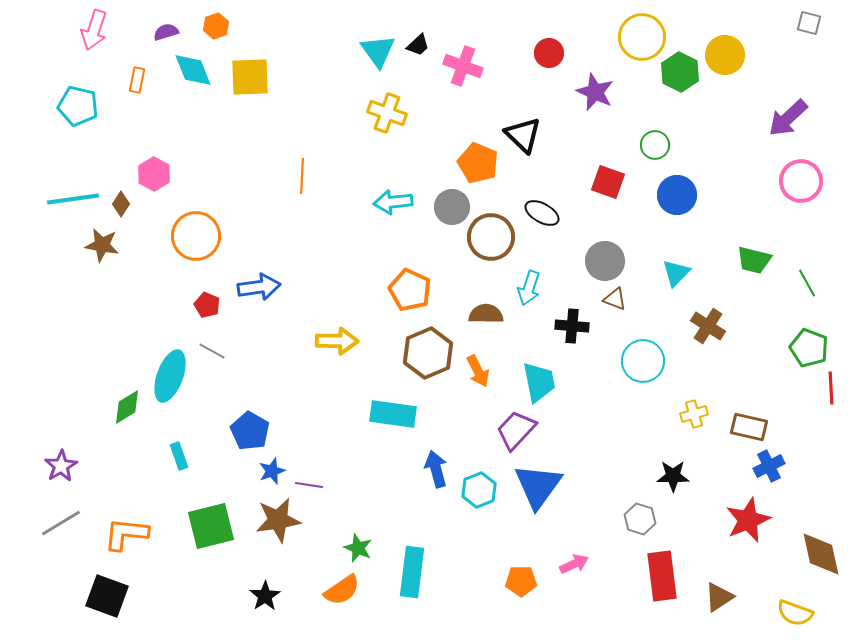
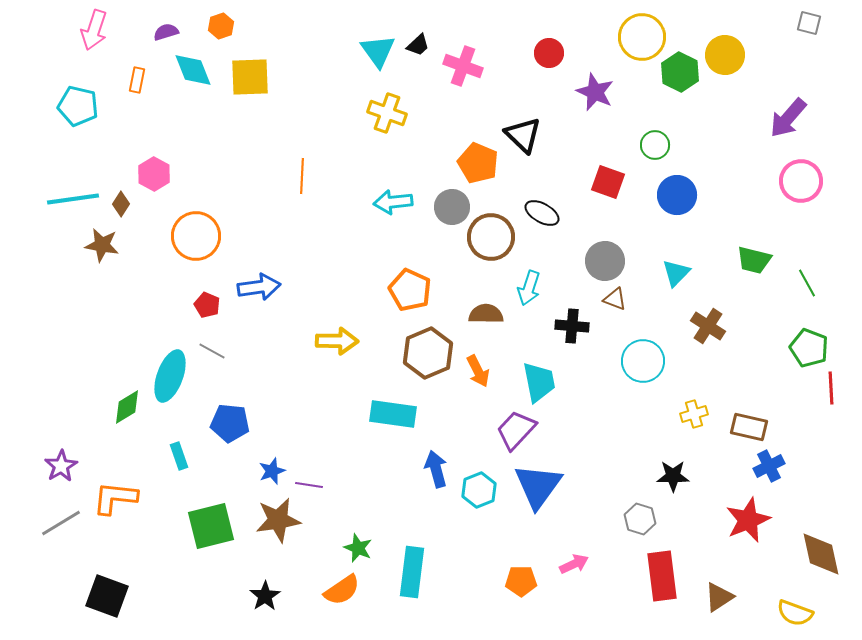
orange hexagon at (216, 26): moved 5 px right
purple arrow at (788, 118): rotated 6 degrees counterclockwise
blue pentagon at (250, 431): moved 20 px left, 8 px up; rotated 24 degrees counterclockwise
orange L-shape at (126, 534): moved 11 px left, 36 px up
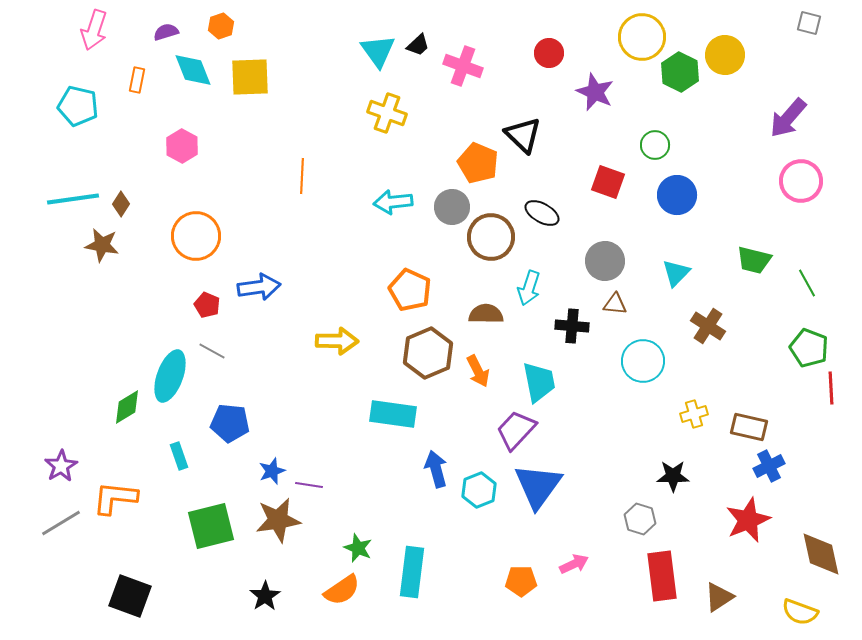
pink hexagon at (154, 174): moved 28 px right, 28 px up
brown triangle at (615, 299): moved 5 px down; rotated 15 degrees counterclockwise
black square at (107, 596): moved 23 px right
yellow semicircle at (795, 613): moved 5 px right, 1 px up
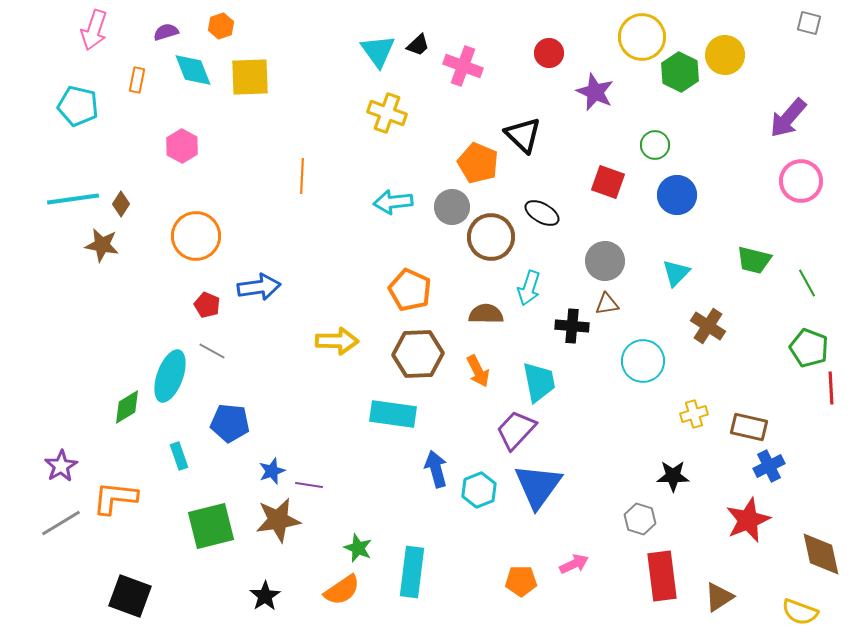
brown triangle at (615, 304): moved 8 px left; rotated 15 degrees counterclockwise
brown hexagon at (428, 353): moved 10 px left, 1 px down; rotated 21 degrees clockwise
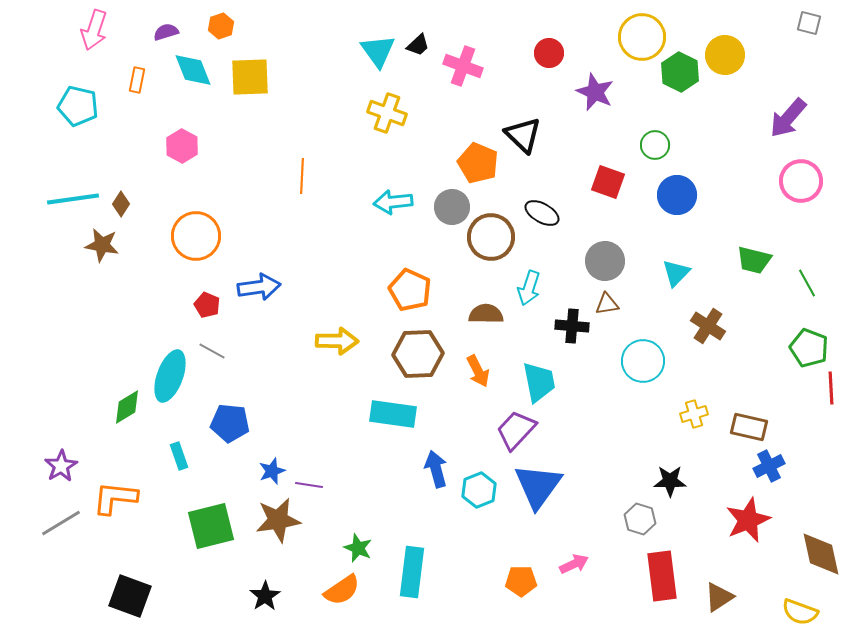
black star at (673, 476): moved 3 px left, 5 px down
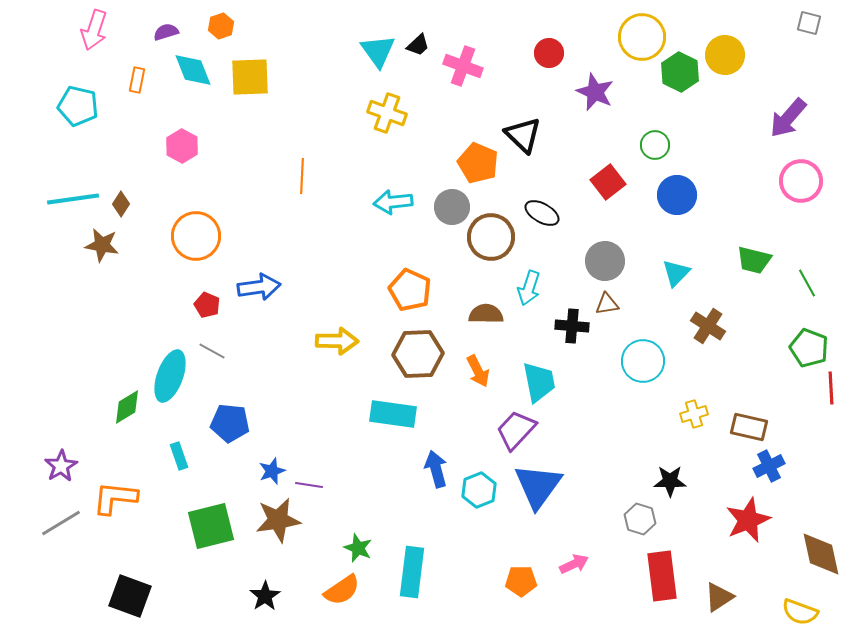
red square at (608, 182): rotated 32 degrees clockwise
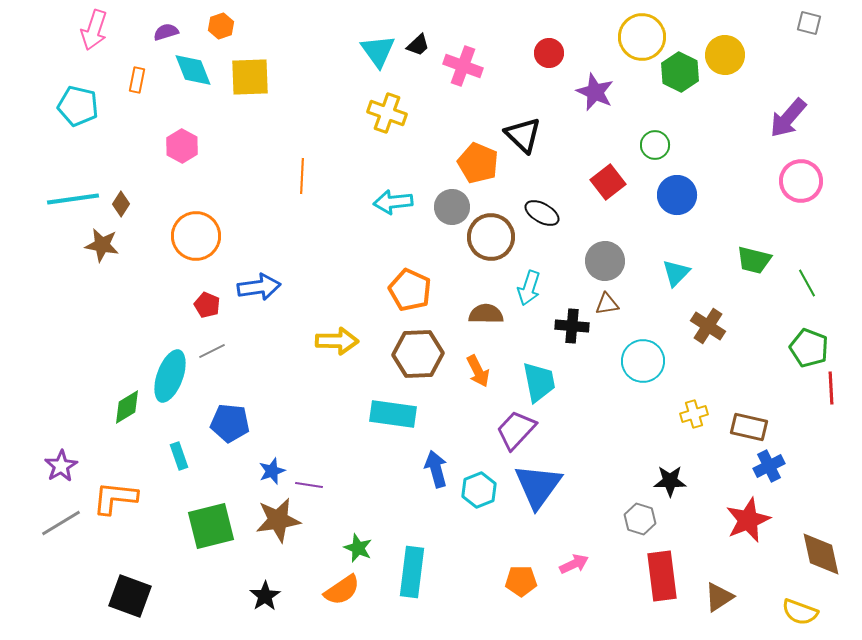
gray line at (212, 351): rotated 56 degrees counterclockwise
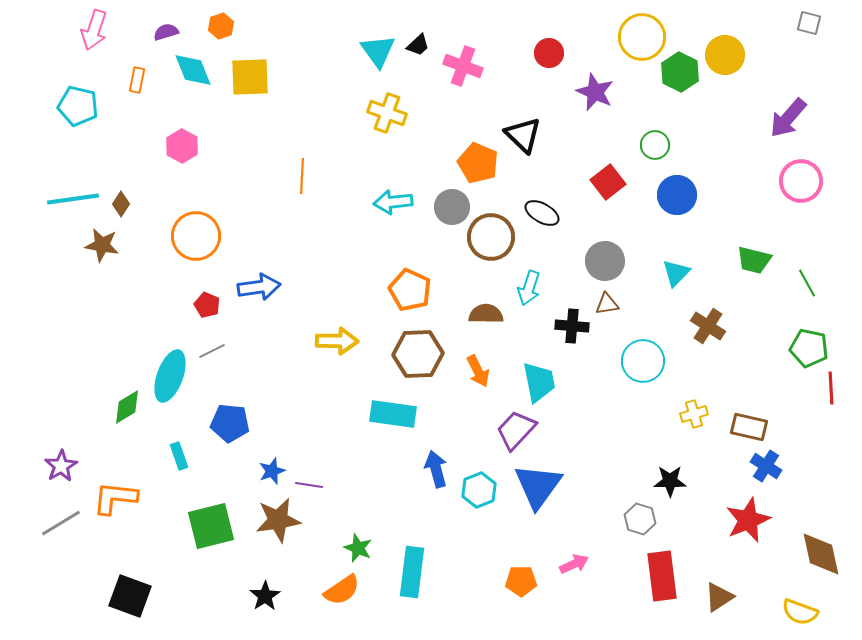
green pentagon at (809, 348): rotated 9 degrees counterclockwise
blue cross at (769, 466): moved 3 px left; rotated 32 degrees counterclockwise
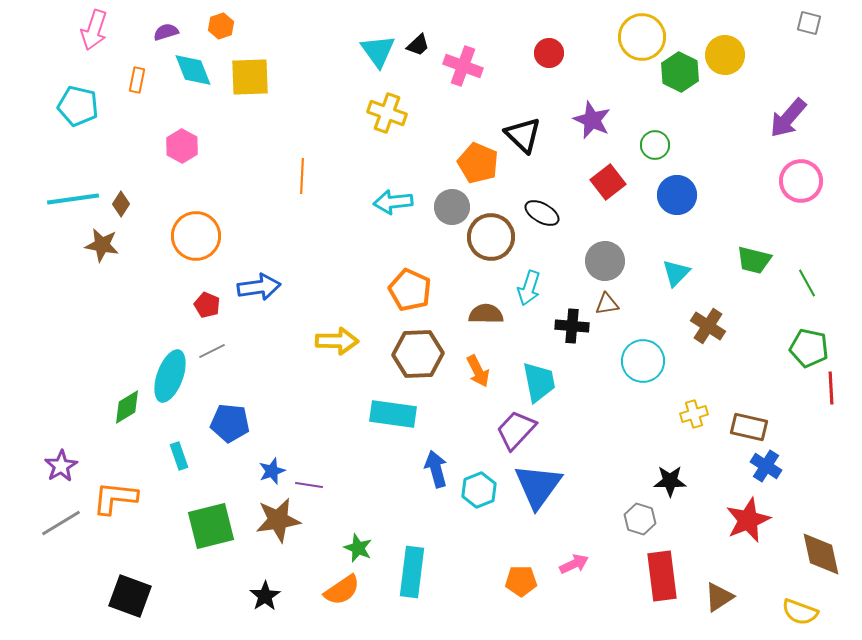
purple star at (595, 92): moved 3 px left, 28 px down
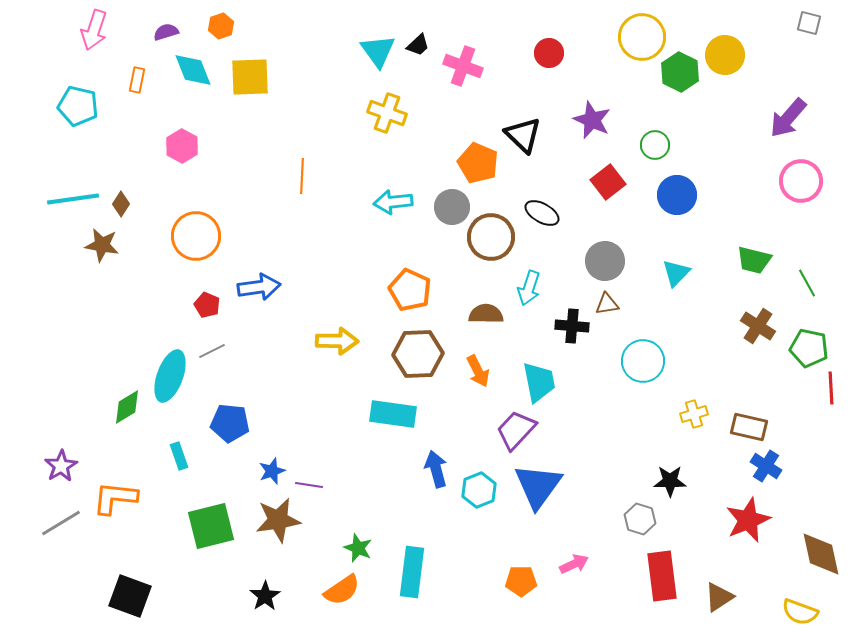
brown cross at (708, 326): moved 50 px right
